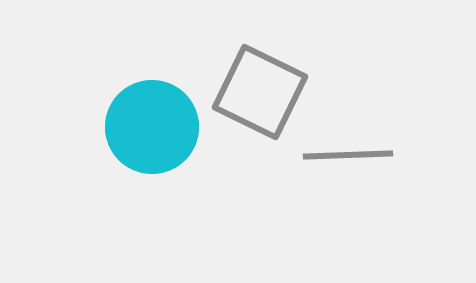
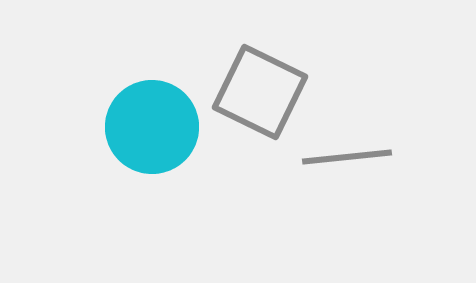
gray line: moved 1 px left, 2 px down; rotated 4 degrees counterclockwise
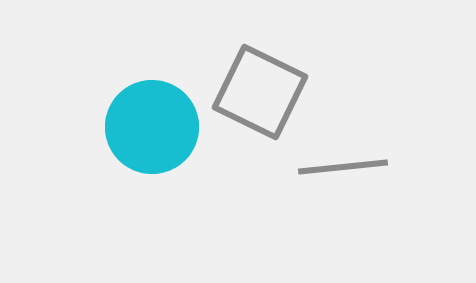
gray line: moved 4 px left, 10 px down
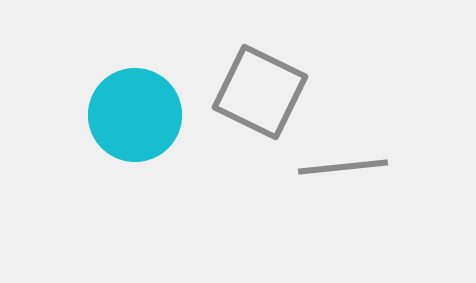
cyan circle: moved 17 px left, 12 px up
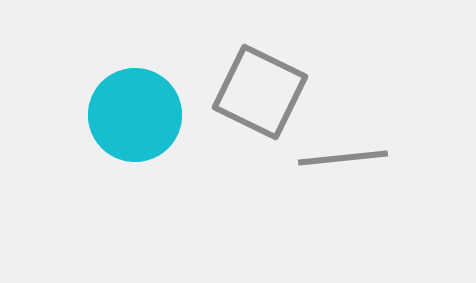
gray line: moved 9 px up
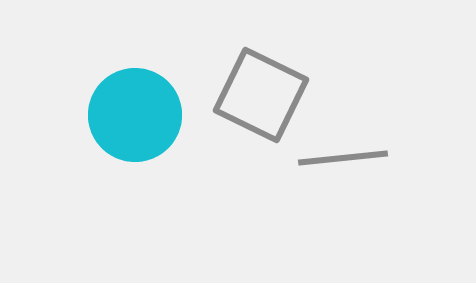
gray square: moved 1 px right, 3 px down
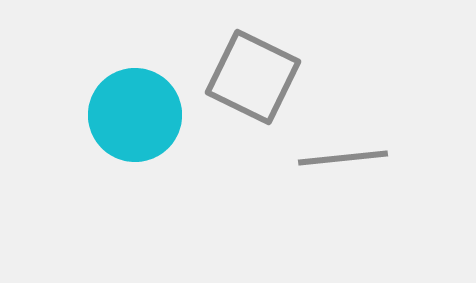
gray square: moved 8 px left, 18 px up
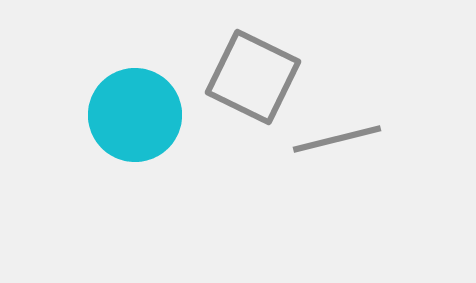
gray line: moved 6 px left, 19 px up; rotated 8 degrees counterclockwise
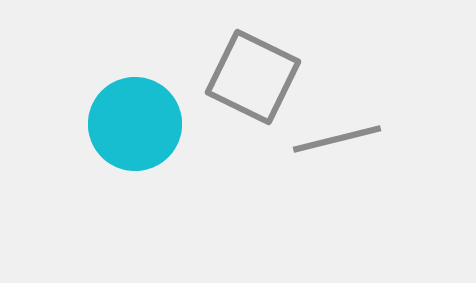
cyan circle: moved 9 px down
